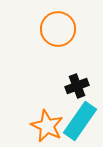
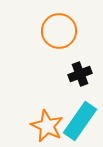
orange circle: moved 1 px right, 2 px down
black cross: moved 3 px right, 12 px up
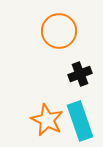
cyan rectangle: rotated 54 degrees counterclockwise
orange star: moved 6 px up
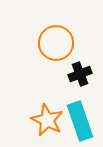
orange circle: moved 3 px left, 12 px down
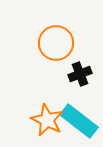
cyan rectangle: moved 1 px left; rotated 33 degrees counterclockwise
